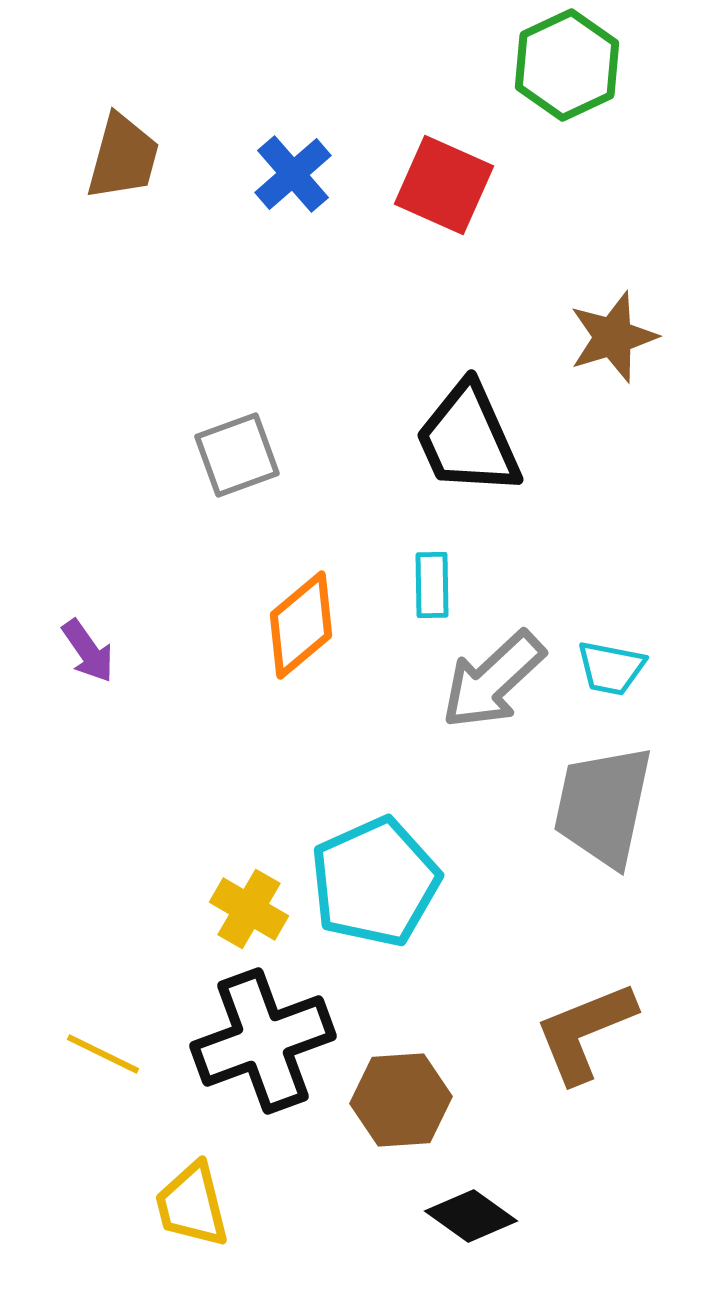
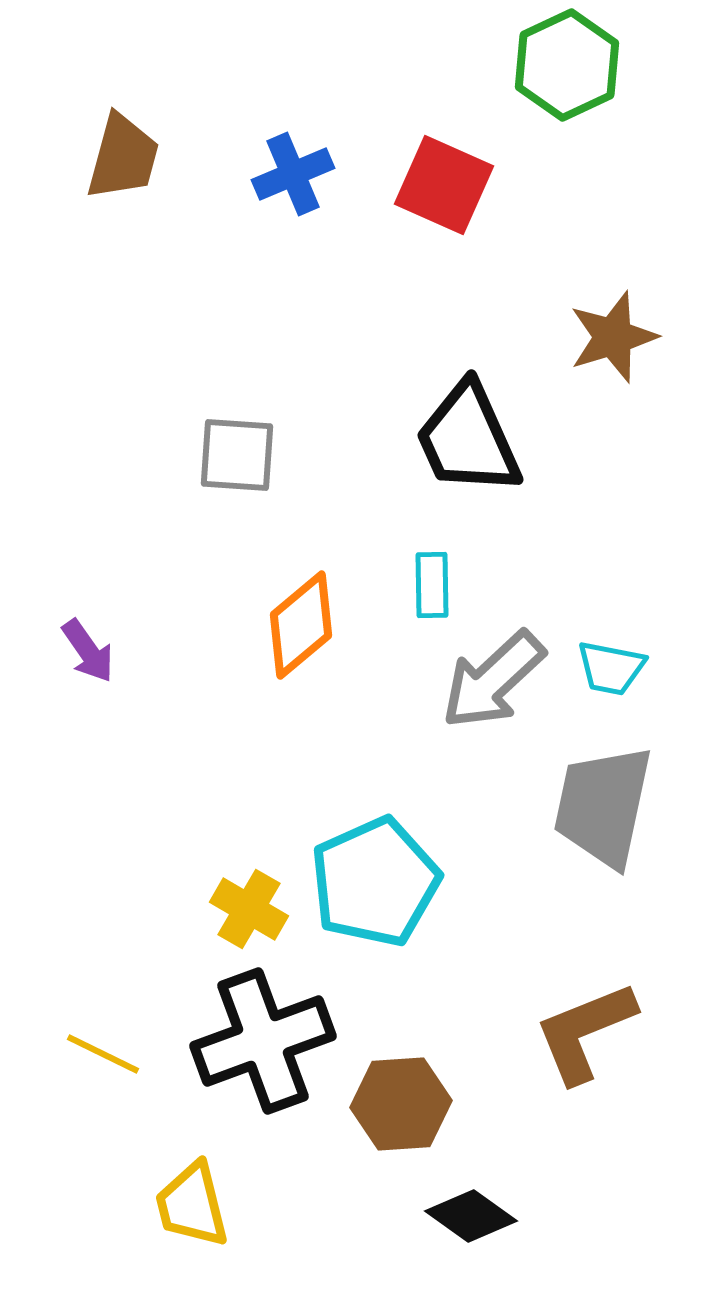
blue cross: rotated 18 degrees clockwise
gray square: rotated 24 degrees clockwise
brown hexagon: moved 4 px down
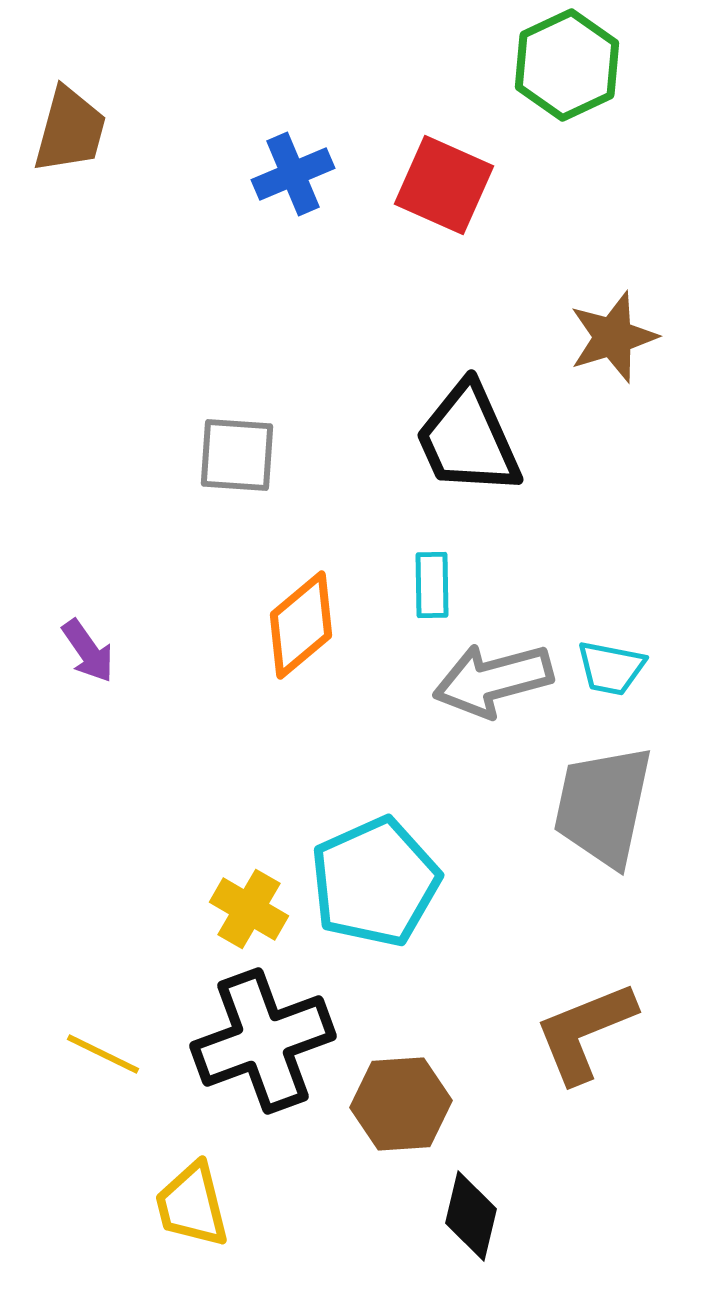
brown trapezoid: moved 53 px left, 27 px up
gray arrow: rotated 28 degrees clockwise
black diamond: rotated 68 degrees clockwise
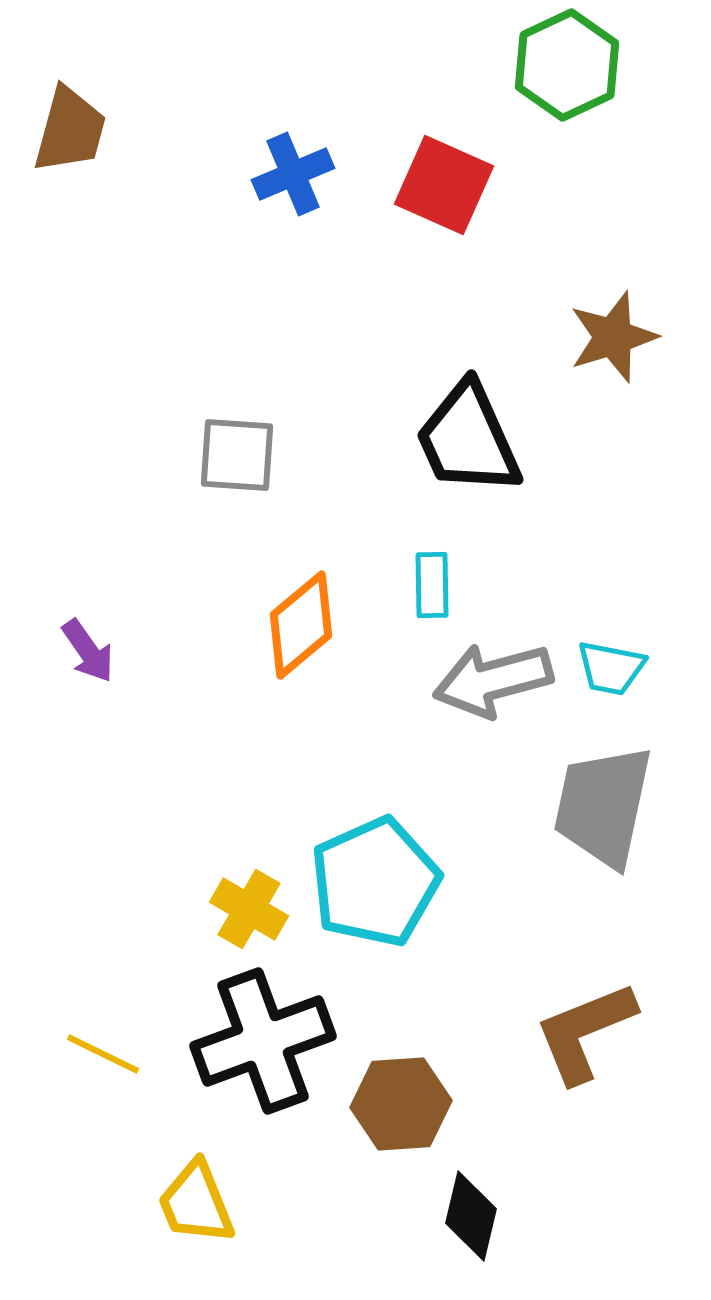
yellow trapezoid: moved 4 px right, 2 px up; rotated 8 degrees counterclockwise
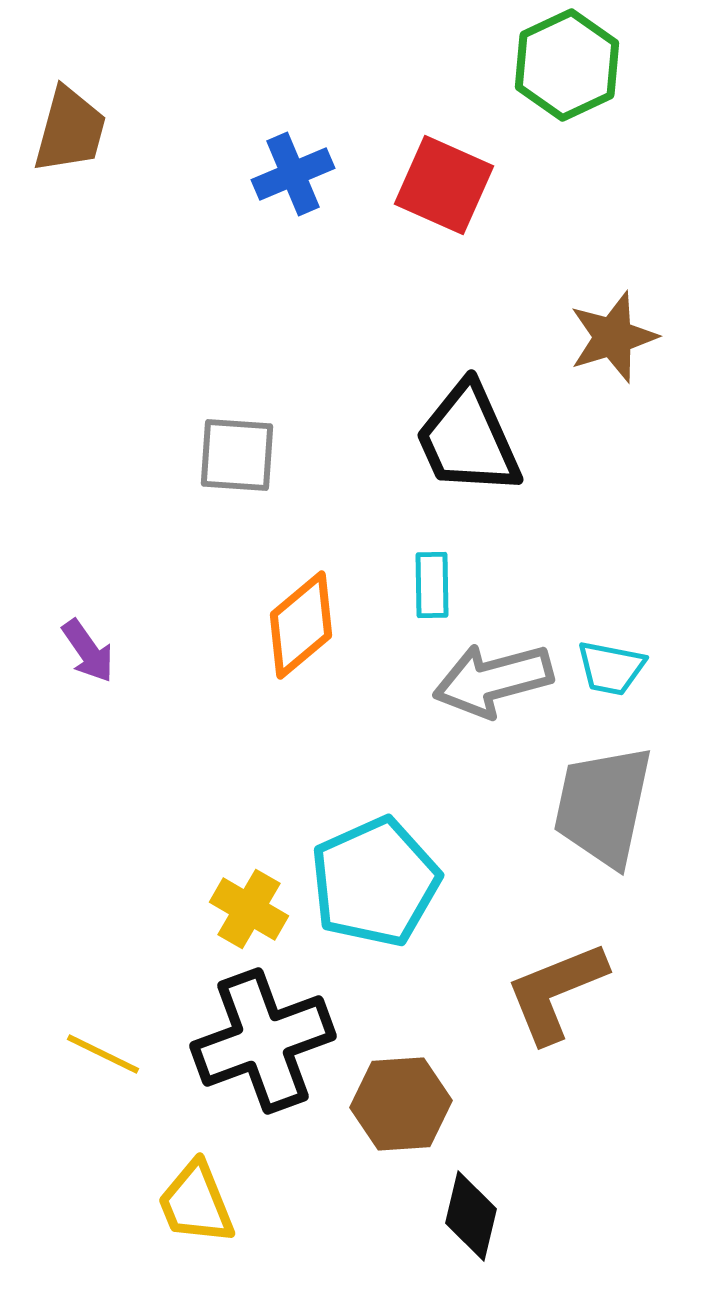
brown L-shape: moved 29 px left, 40 px up
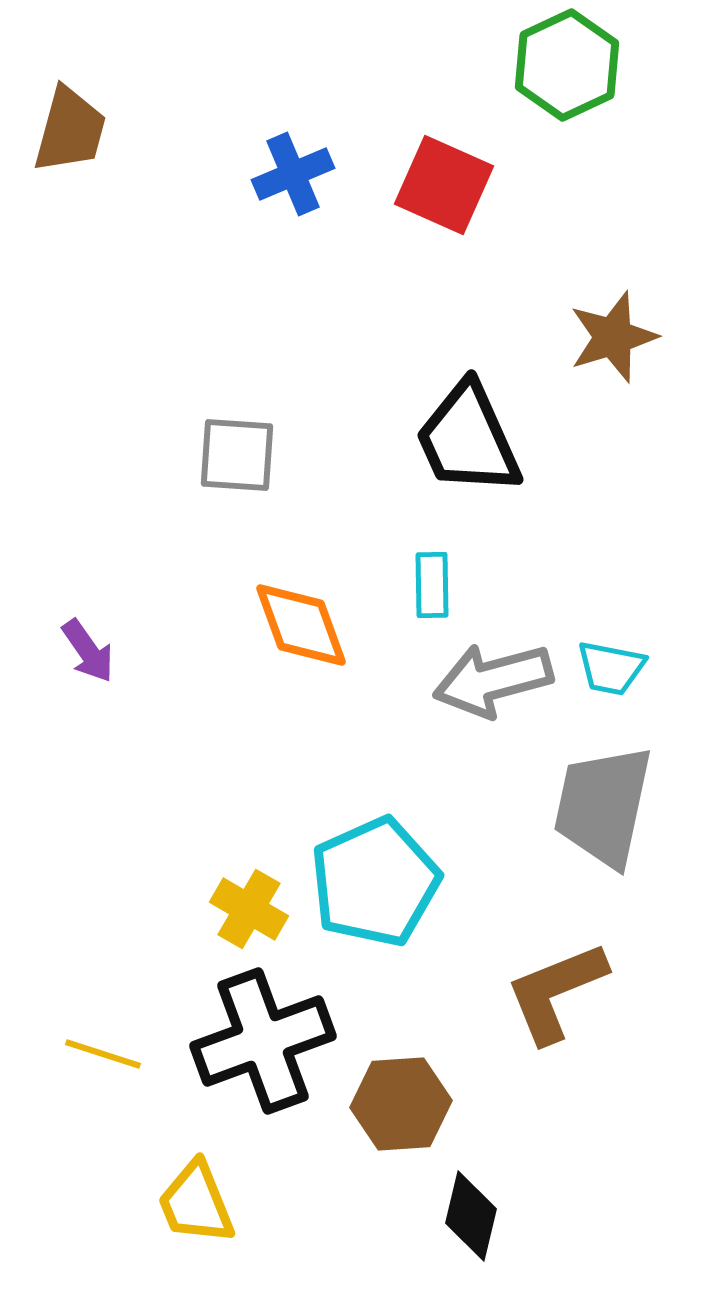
orange diamond: rotated 70 degrees counterclockwise
yellow line: rotated 8 degrees counterclockwise
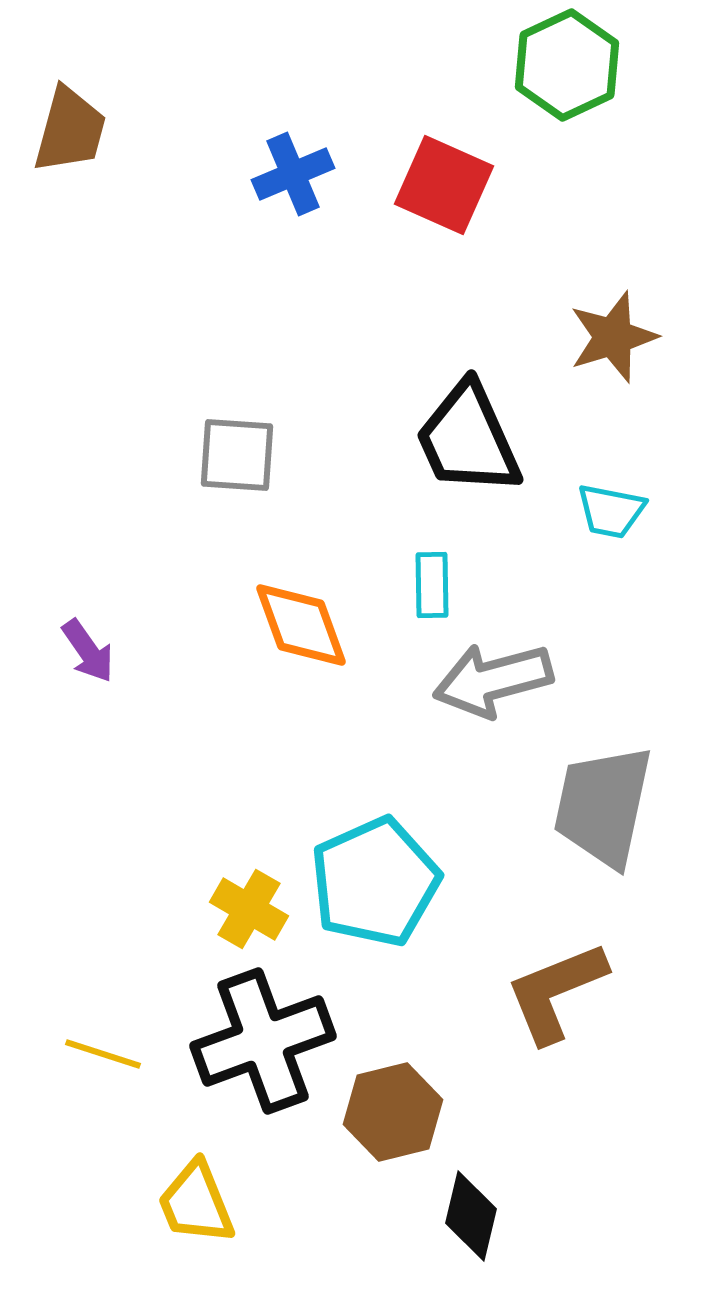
cyan trapezoid: moved 157 px up
brown hexagon: moved 8 px left, 8 px down; rotated 10 degrees counterclockwise
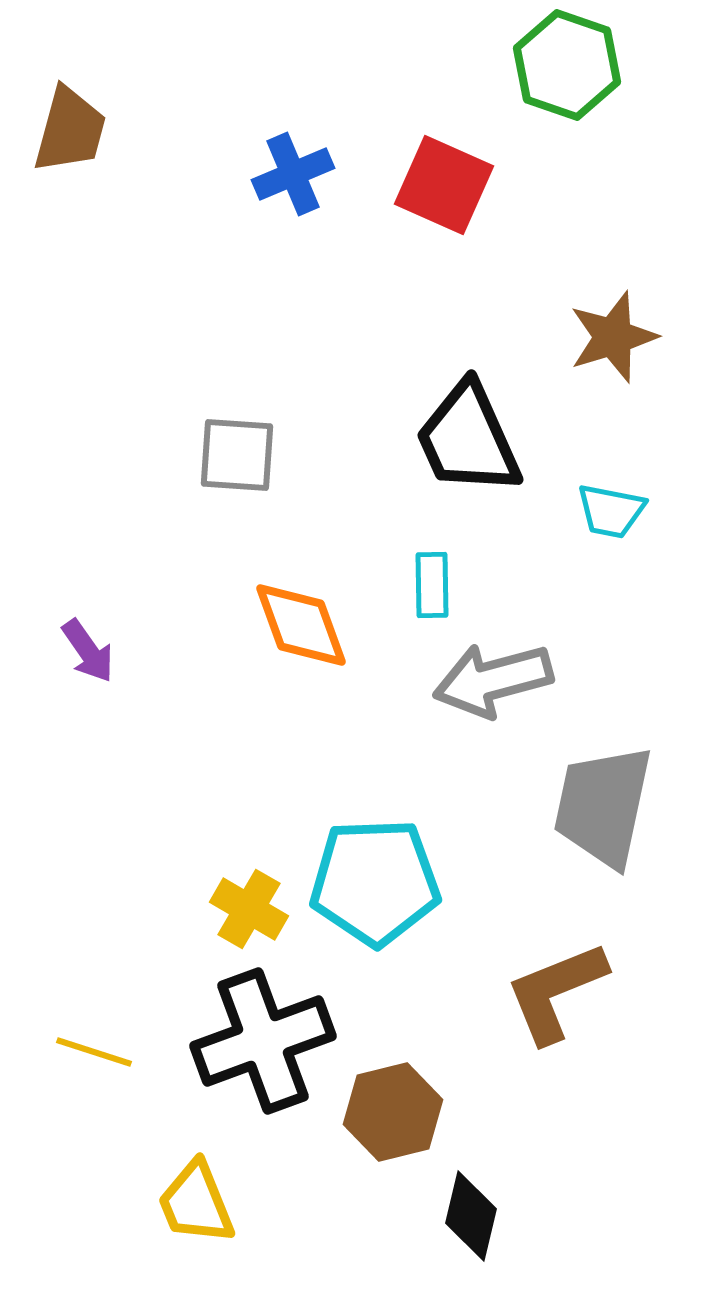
green hexagon: rotated 16 degrees counterclockwise
cyan pentagon: rotated 22 degrees clockwise
yellow line: moved 9 px left, 2 px up
